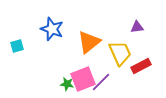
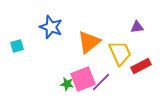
blue star: moved 1 px left, 2 px up
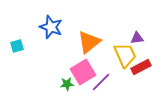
purple triangle: moved 11 px down
yellow trapezoid: moved 5 px right, 2 px down
red rectangle: moved 1 px down
pink square: moved 7 px up; rotated 10 degrees counterclockwise
green star: rotated 16 degrees counterclockwise
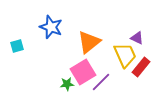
purple triangle: rotated 32 degrees clockwise
red rectangle: rotated 24 degrees counterclockwise
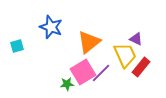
purple triangle: moved 1 px left, 1 px down
purple line: moved 9 px up
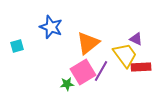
orange triangle: moved 1 px left, 1 px down
yellow trapezoid: rotated 12 degrees counterclockwise
red rectangle: rotated 48 degrees clockwise
purple line: moved 2 px up; rotated 15 degrees counterclockwise
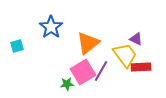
blue star: rotated 15 degrees clockwise
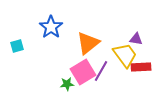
purple triangle: rotated 16 degrees counterclockwise
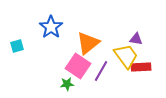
yellow trapezoid: moved 1 px right, 1 px down
pink square: moved 5 px left, 6 px up; rotated 25 degrees counterclockwise
